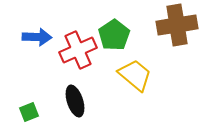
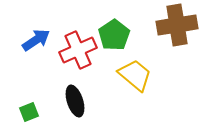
blue arrow: moved 1 px left, 3 px down; rotated 36 degrees counterclockwise
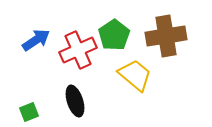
brown cross: moved 11 px left, 11 px down
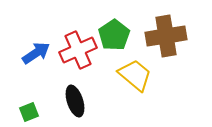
blue arrow: moved 13 px down
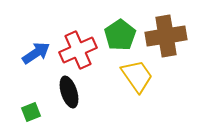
green pentagon: moved 6 px right
yellow trapezoid: moved 2 px right, 1 px down; rotated 15 degrees clockwise
black ellipse: moved 6 px left, 9 px up
green square: moved 2 px right
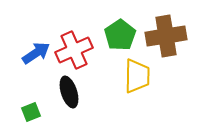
red cross: moved 4 px left
yellow trapezoid: rotated 36 degrees clockwise
